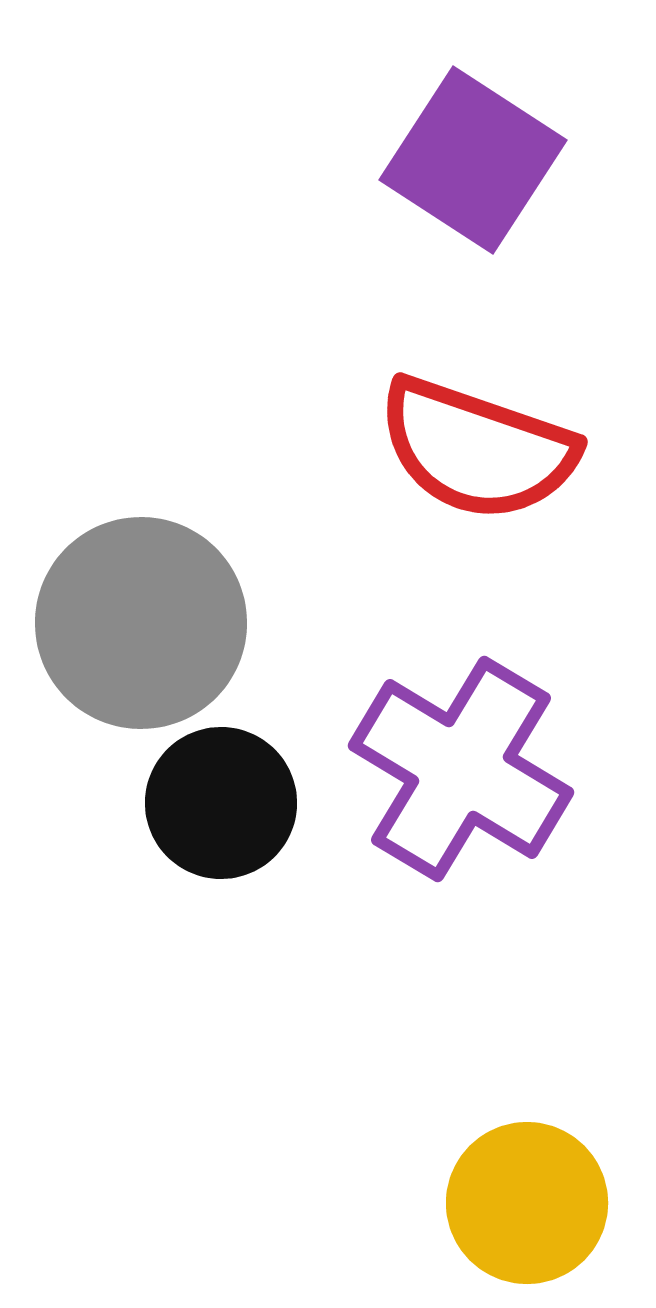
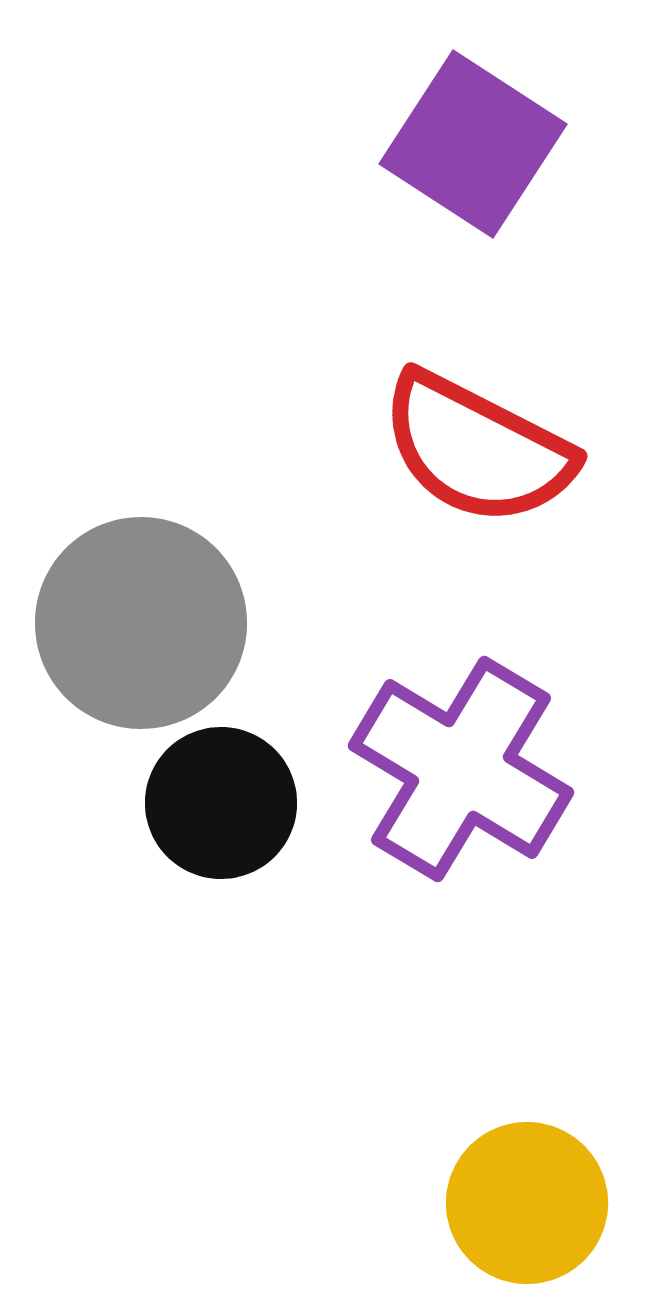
purple square: moved 16 px up
red semicircle: rotated 8 degrees clockwise
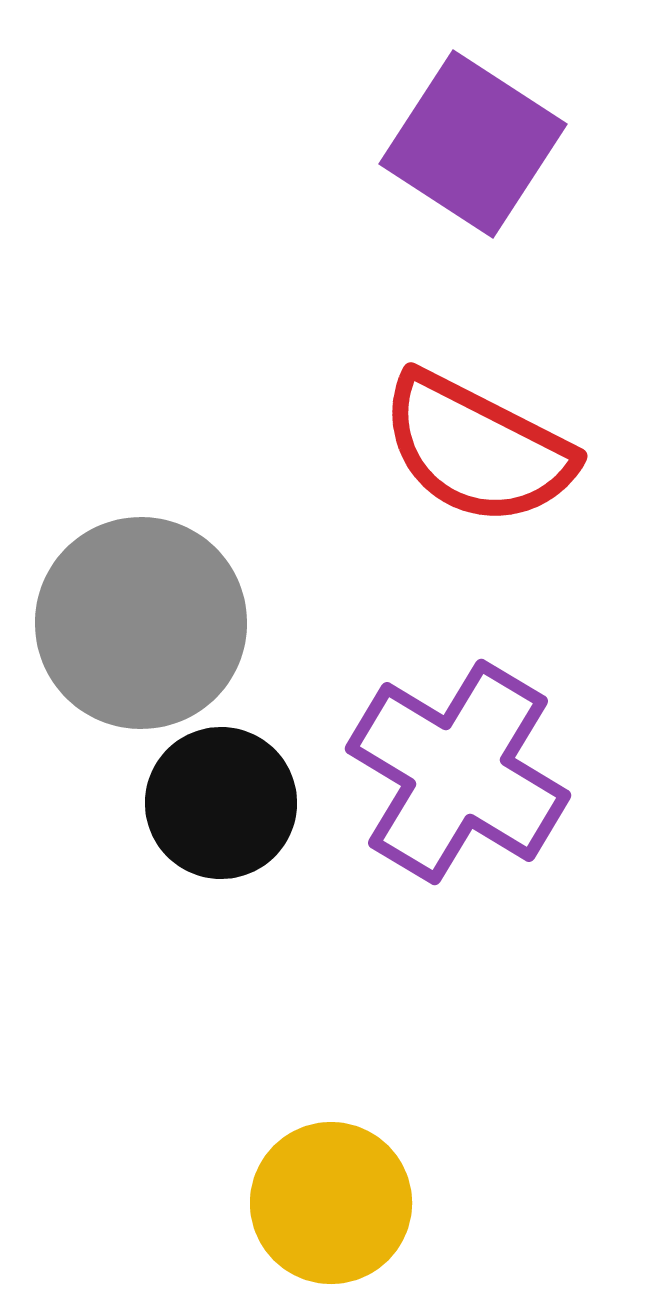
purple cross: moved 3 px left, 3 px down
yellow circle: moved 196 px left
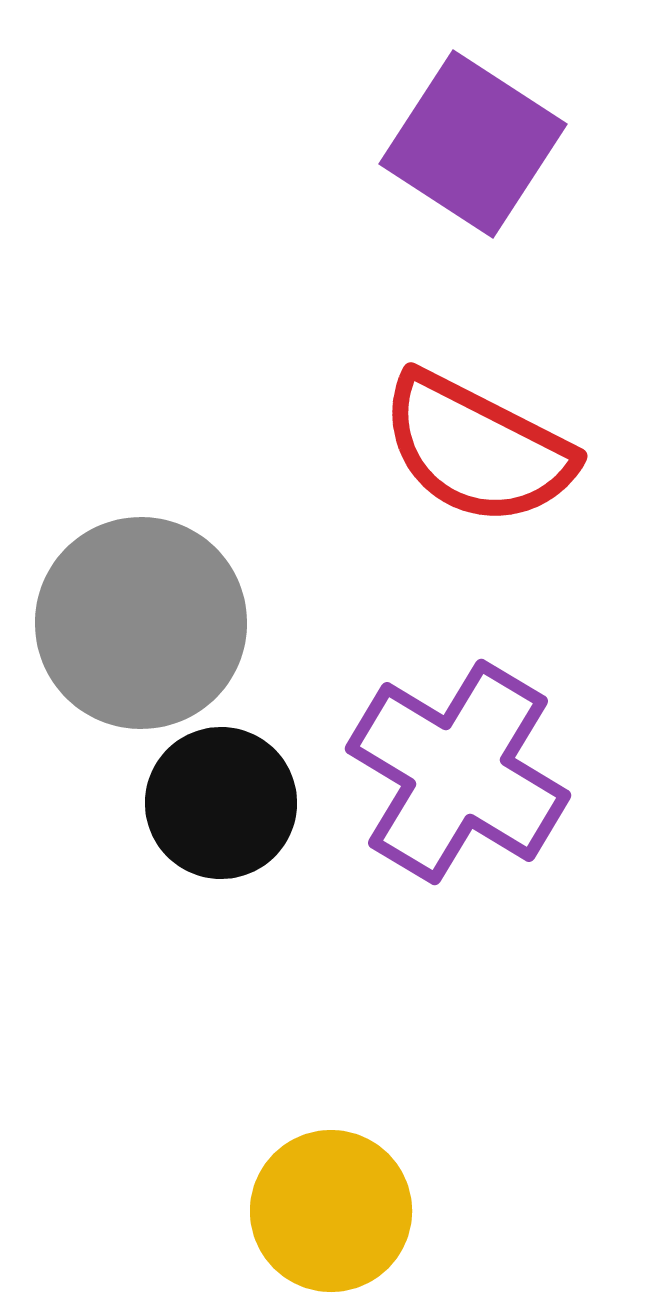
yellow circle: moved 8 px down
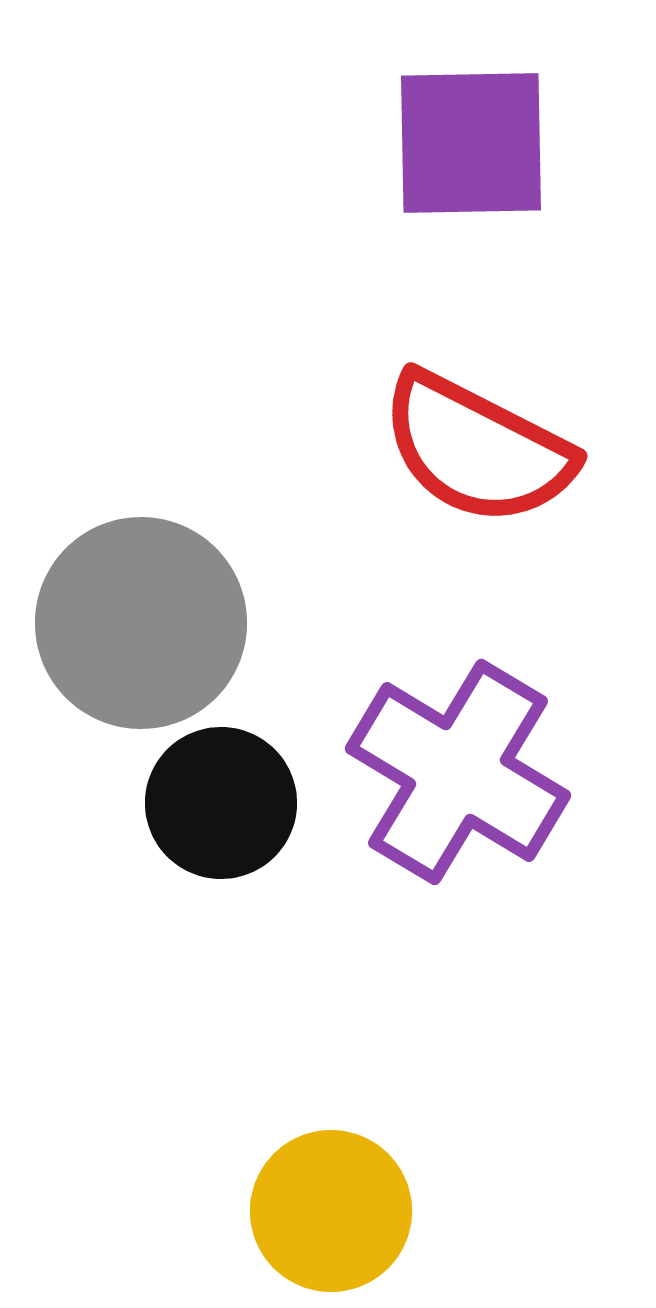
purple square: moved 2 px left, 1 px up; rotated 34 degrees counterclockwise
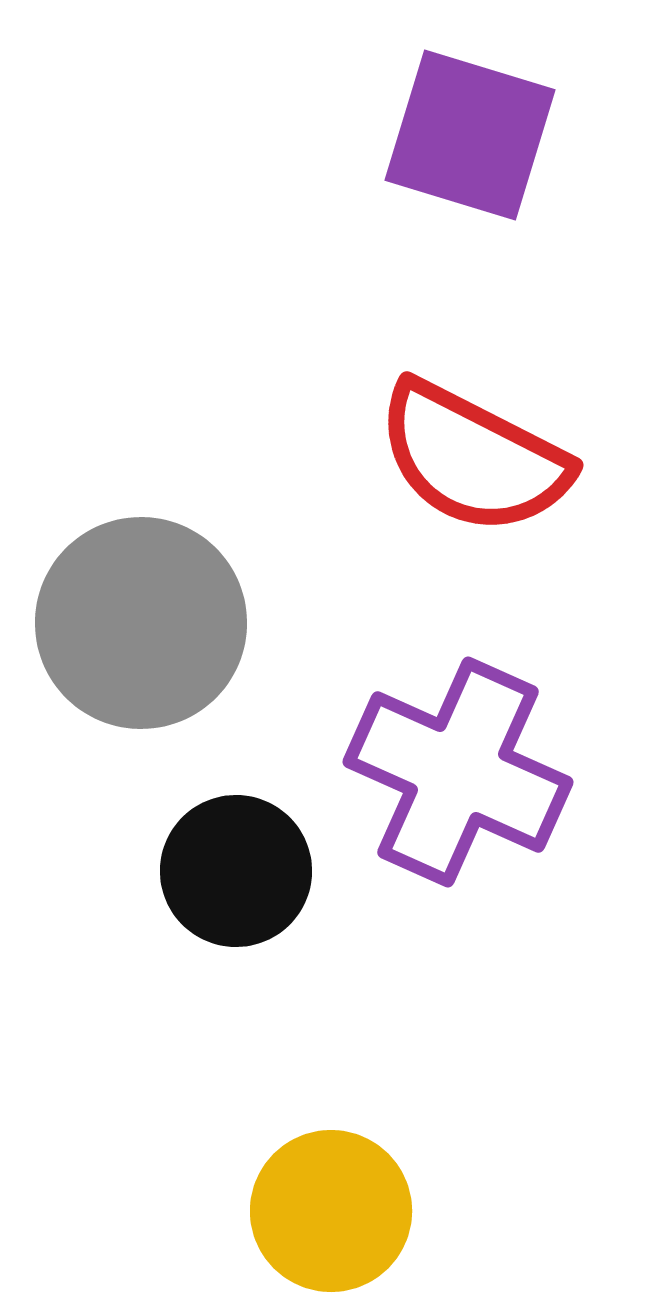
purple square: moved 1 px left, 8 px up; rotated 18 degrees clockwise
red semicircle: moved 4 px left, 9 px down
purple cross: rotated 7 degrees counterclockwise
black circle: moved 15 px right, 68 px down
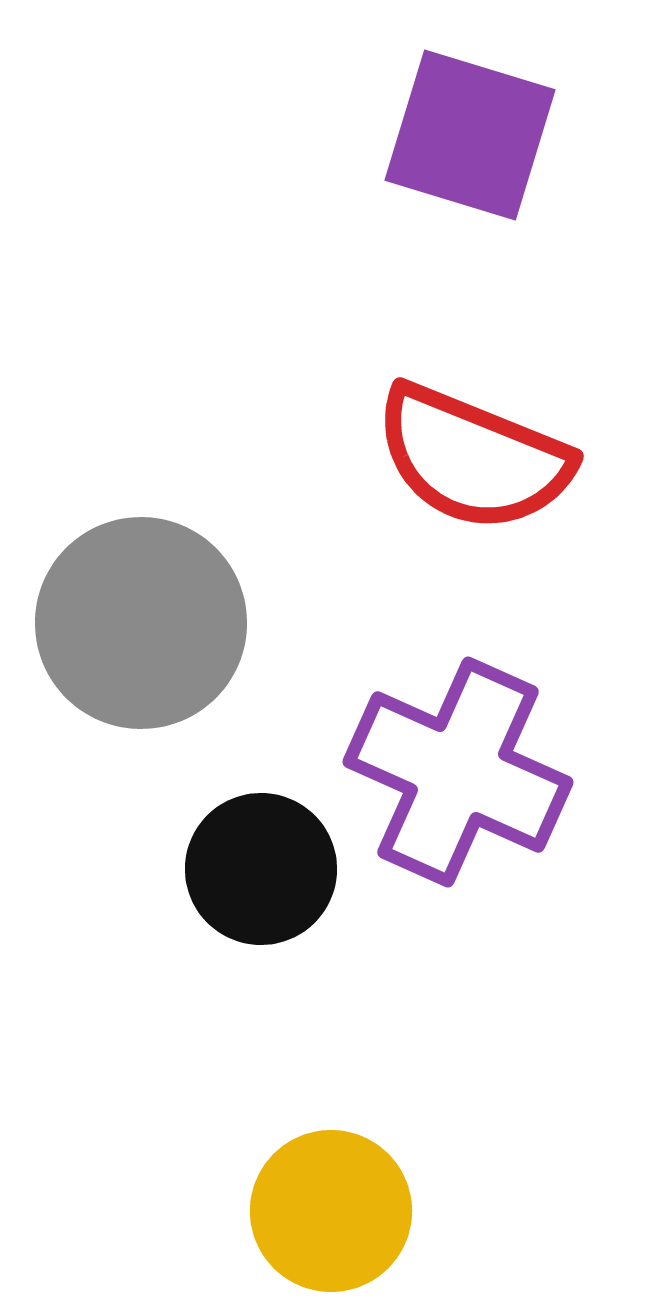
red semicircle: rotated 5 degrees counterclockwise
black circle: moved 25 px right, 2 px up
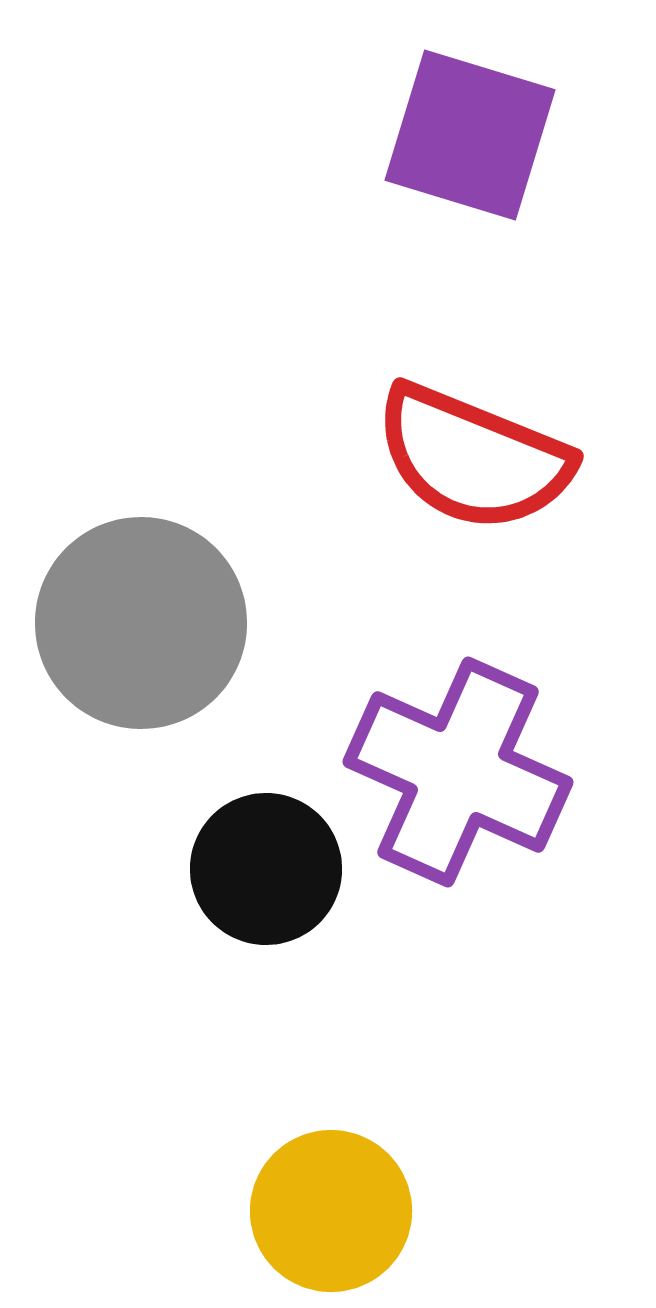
black circle: moved 5 px right
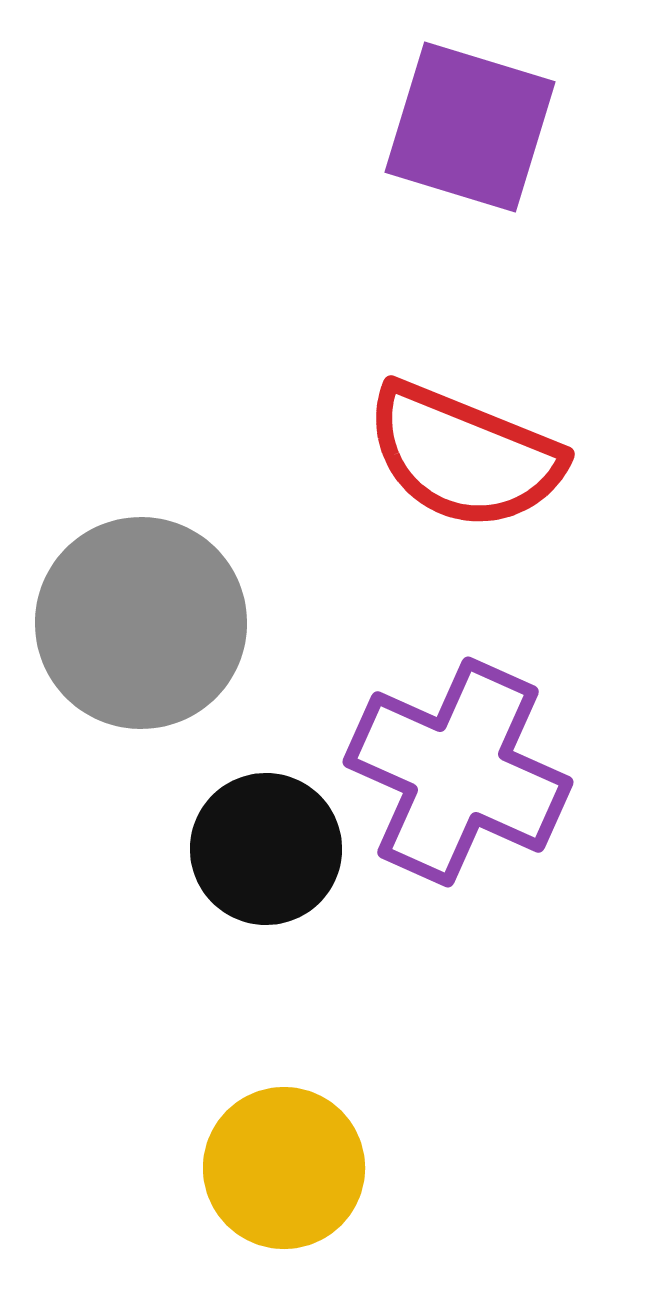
purple square: moved 8 px up
red semicircle: moved 9 px left, 2 px up
black circle: moved 20 px up
yellow circle: moved 47 px left, 43 px up
